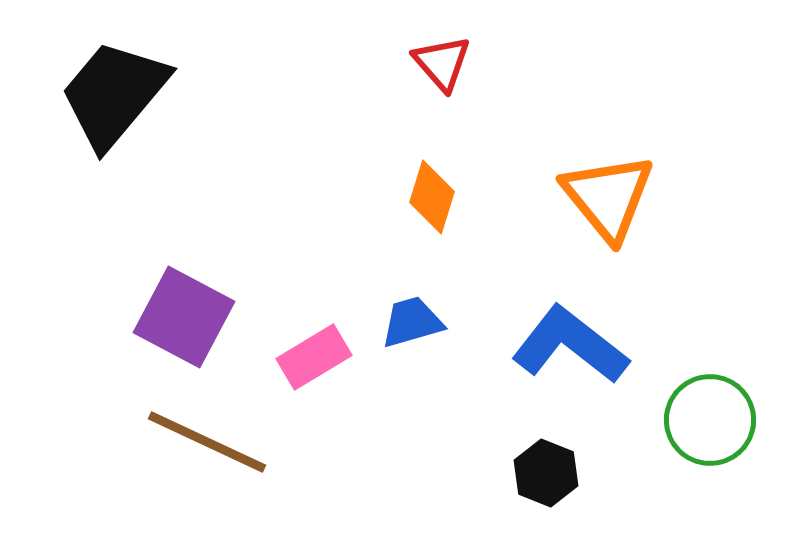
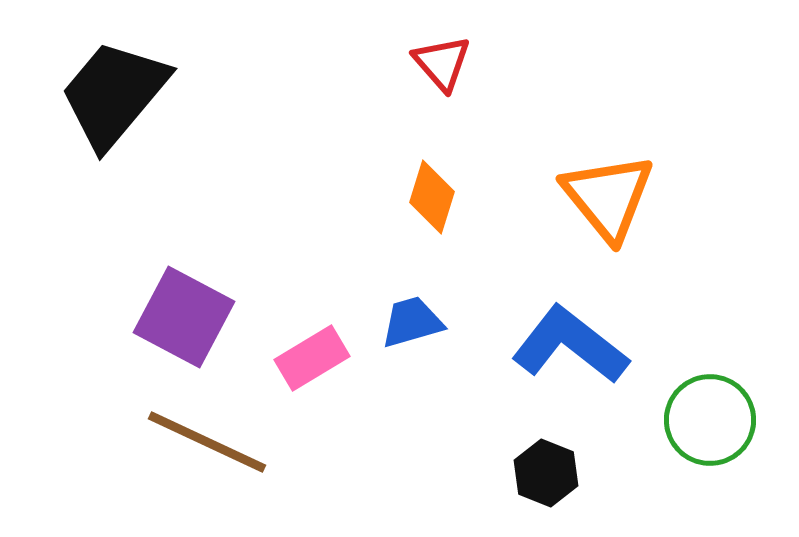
pink rectangle: moved 2 px left, 1 px down
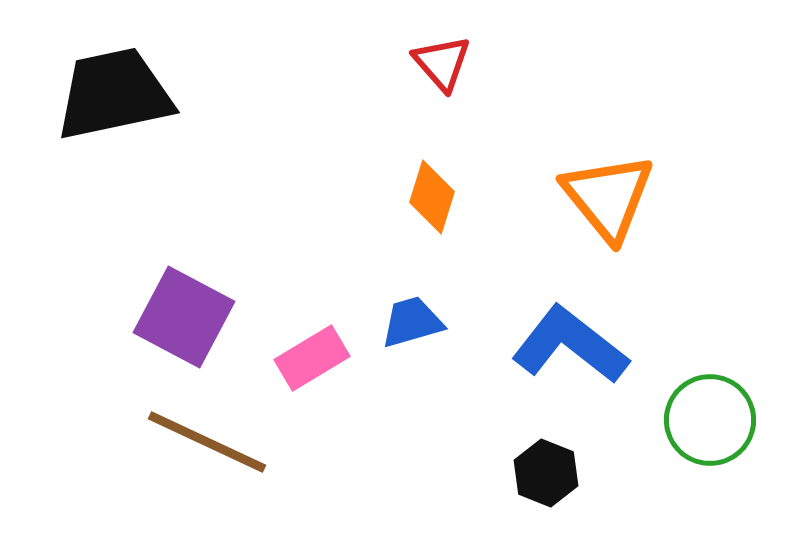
black trapezoid: rotated 38 degrees clockwise
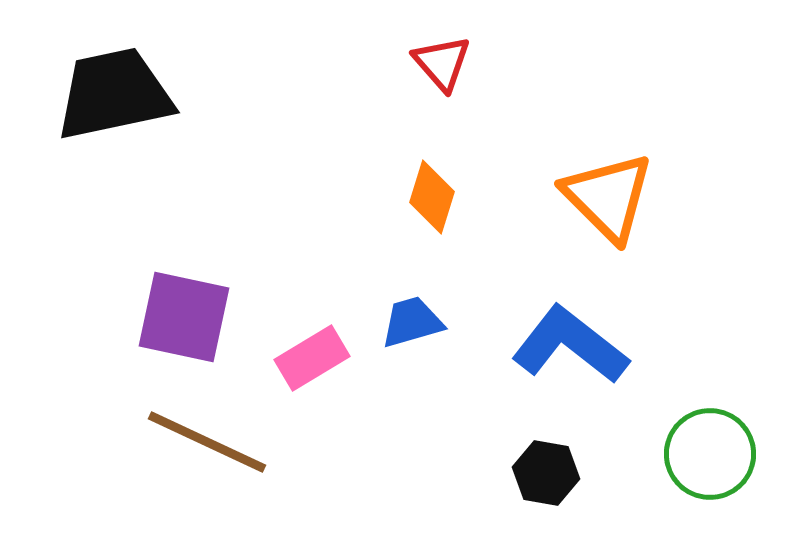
orange triangle: rotated 6 degrees counterclockwise
purple square: rotated 16 degrees counterclockwise
green circle: moved 34 px down
black hexagon: rotated 12 degrees counterclockwise
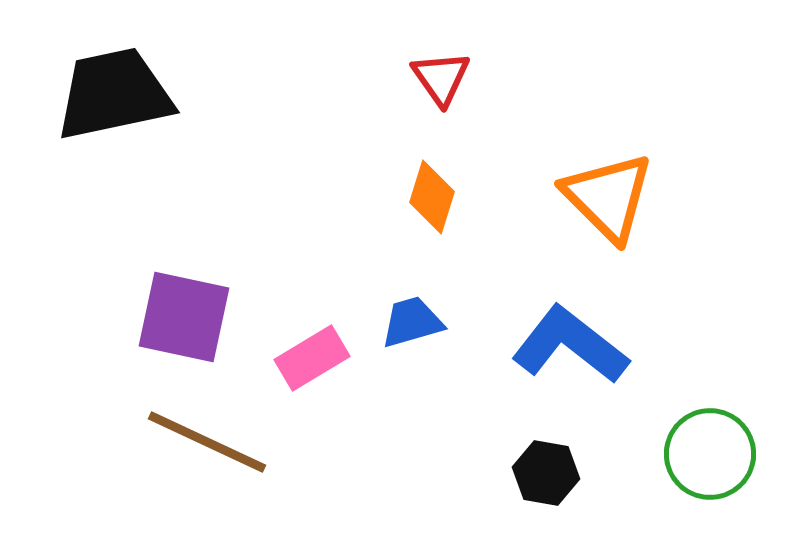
red triangle: moved 1 px left, 15 px down; rotated 6 degrees clockwise
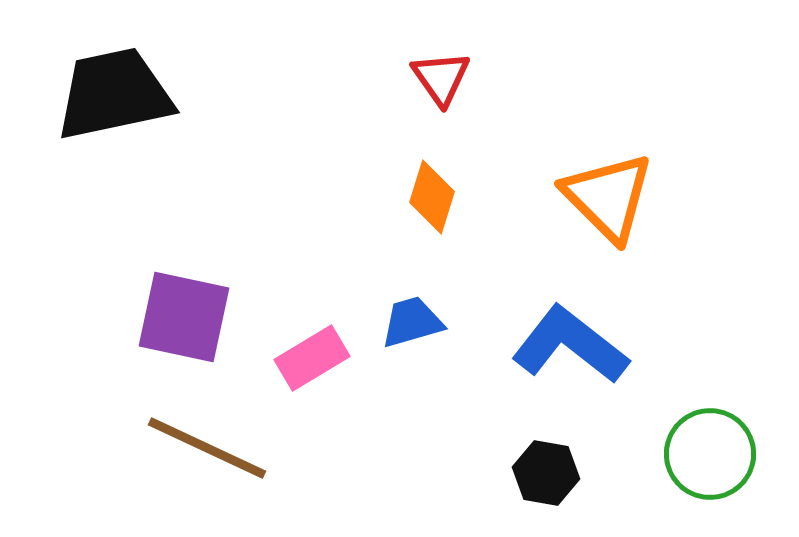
brown line: moved 6 px down
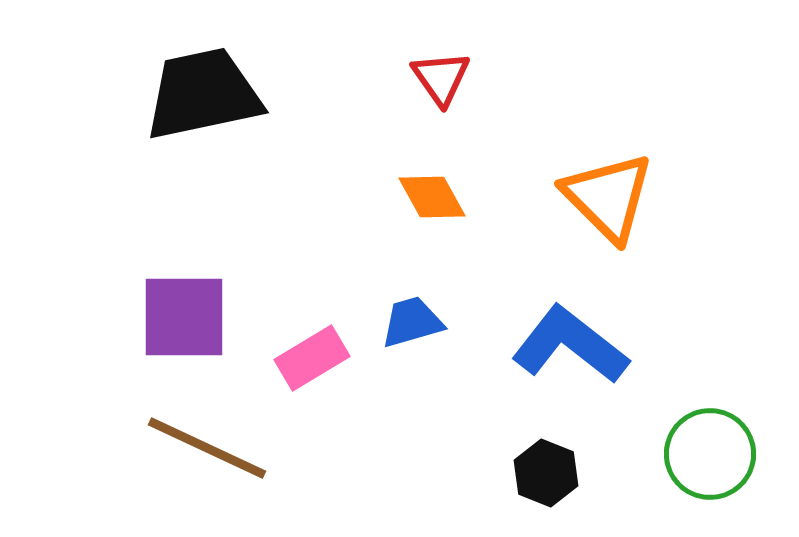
black trapezoid: moved 89 px right
orange diamond: rotated 46 degrees counterclockwise
purple square: rotated 12 degrees counterclockwise
black hexagon: rotated 12 degrees clockwise
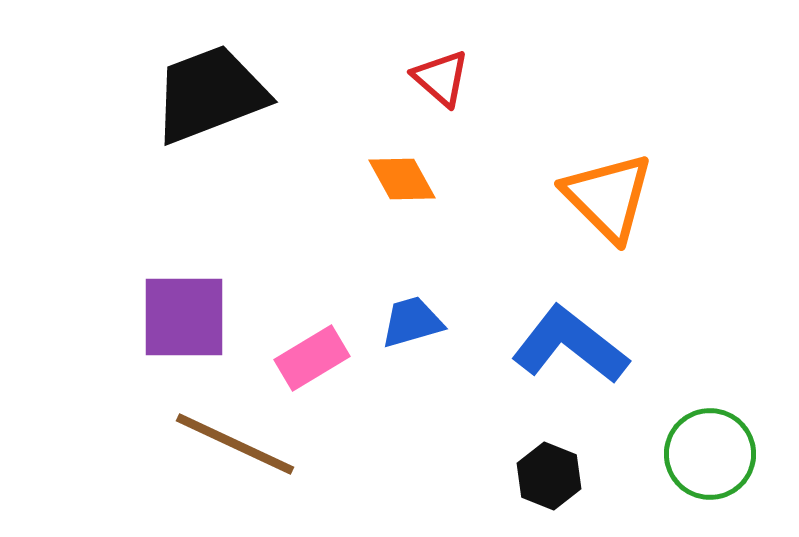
red triangle: rotated 14 degrees counterclockwise
black trapezoid: moved 7 px right; rotated 9 degrees counterclockwise
orange diamond: moved 30 px left, 18 px up
brown line: moved 28 px right, 4 px up
black hexagon: moved 3 px right, 3 px down
